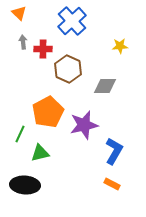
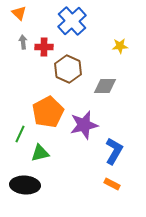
red cross: moved 1 px right, 2 px up
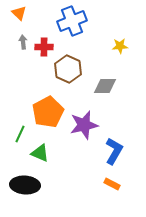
blue cross: rotated 20 degrees clockwise
green triangle: rotated 36 degrees clockwise
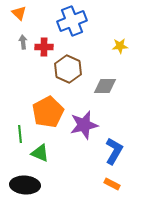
green line: rotated 30 degrees counterclockwise
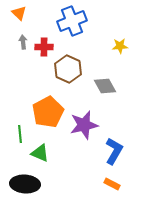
gray diamond: rotated 60 degrees clockwise
black ellipse: moved 1 px up
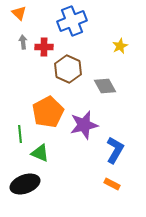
yellow star: rotated 21 degrees counterclockwise
blue L-shape: moved 1 px right, 1 px up
black ellipse: rotated 24 degrees counterclockwise
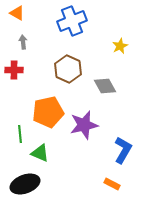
orange triangle: moved 2 px left; rotated 14 degrees counterclockwise
red cross: moved 30 px left, 23 px down
orange pentagon: rotated 16 degrees clockwise
blue L-shape: moved 8 px right
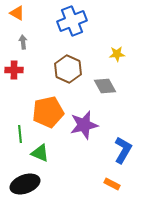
yellow star: moved 3 px left, 8 px down; rotated 21 degrees clockwise
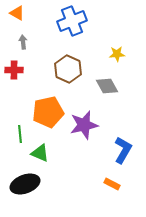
gray diamond: moved 2 px right
